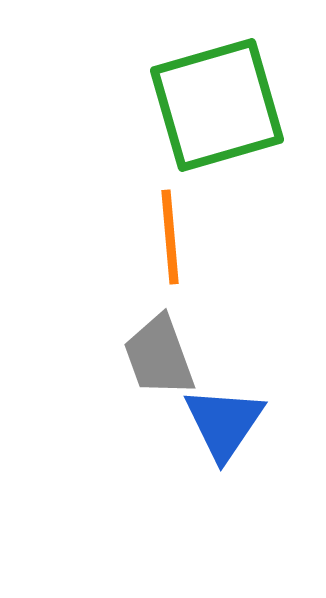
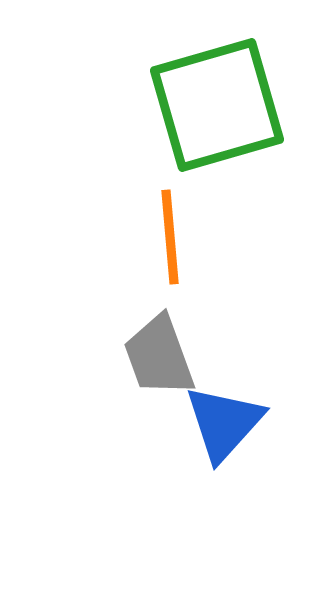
blue triangle: rotated 8 degrees clockwise
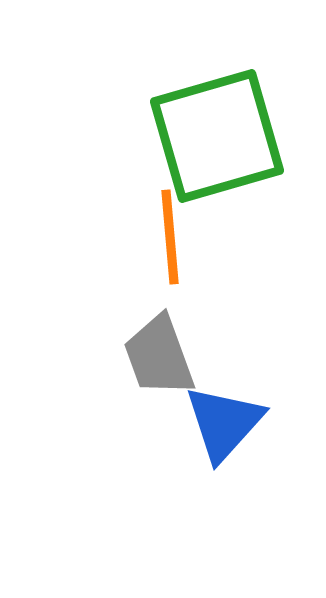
green square: moved 31 px down
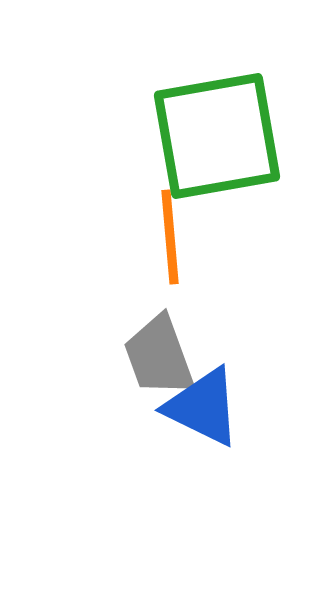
green square: rotated 6 degrees clockwise
blue triangle: moved 21 px left, 16 px up; rotated 46 degrees counterclockwise
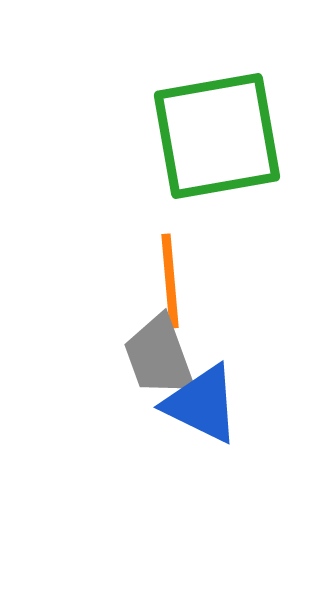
orange line: moved 44 px down
blue triangle: moved 1 px left, 3 px up
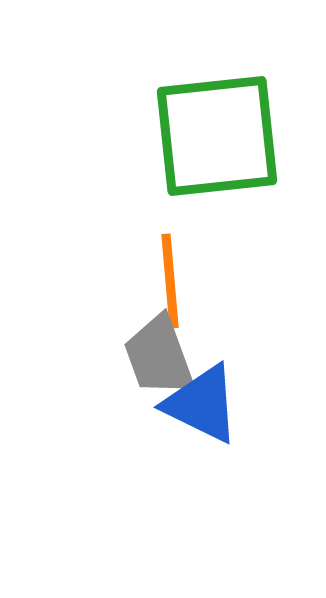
green square: rotated 4 degrees clockwise
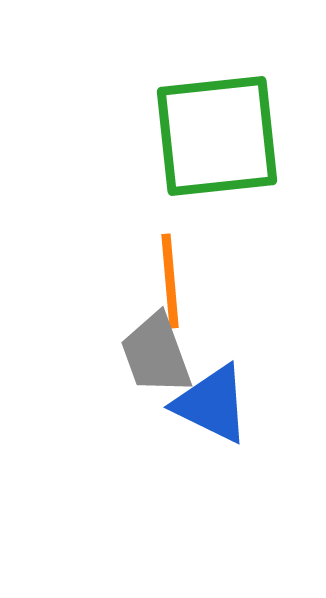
gray trapezoid: moved 3 px left, 2 px up
blue triangle: moved 10 px right
